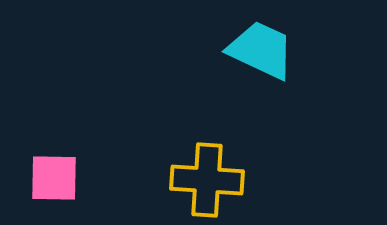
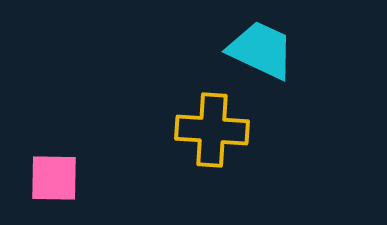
yellow cross: moved 5 px right, 50 px up
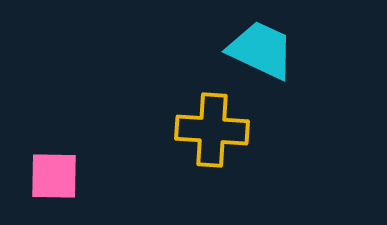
pink square: moved 2 px up
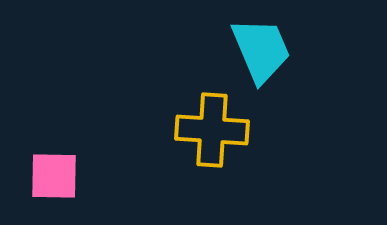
cyan trapezoid: rotated 42 degrees clockwise
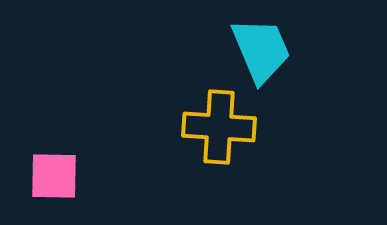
yellow cross: moved 7 px right, 3 px up
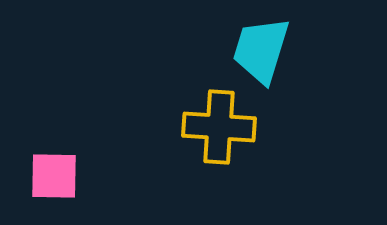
cyan trapezoid: rotated 140 degrees counterclockwise
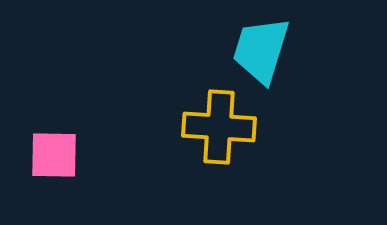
pink square: moved 21 px up
